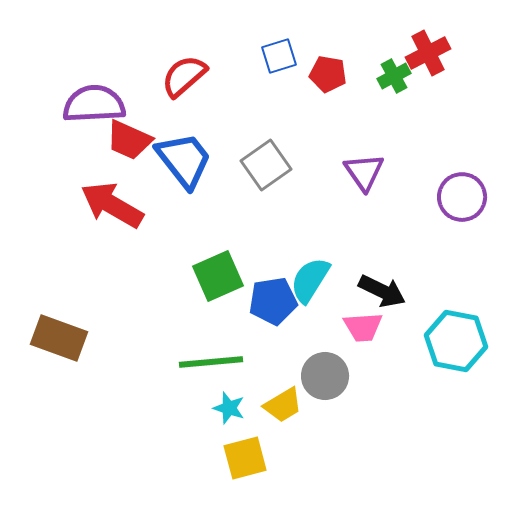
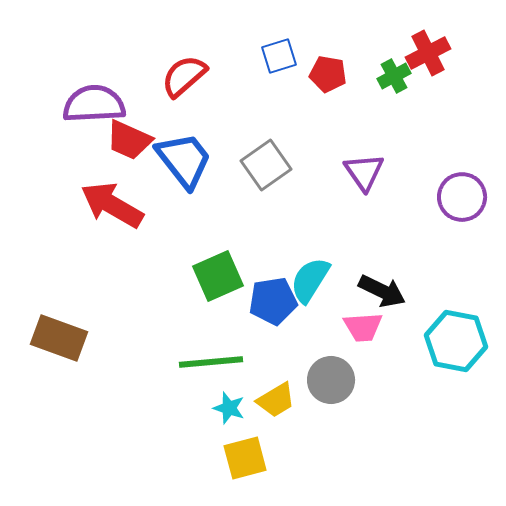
gray circle: moved 6 px right, 4 px down
yellow trapezoid: moved 7 px left, 5 px up
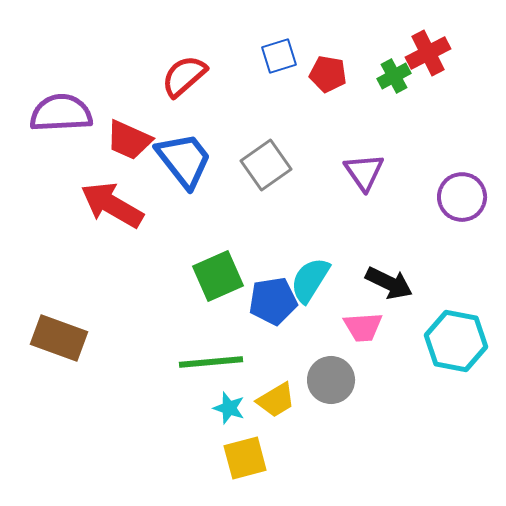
purple semicircle: moved 33 px left, 9 px down
black arrow: moved 7 px right, 8 px up
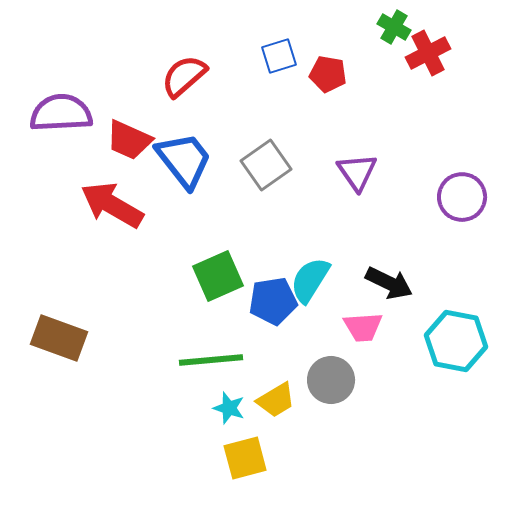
green cross: moved 49 px up; rotated 32 degrees counterclockwise
purple triangle: moved 7 px left
green line: moved 2 px up
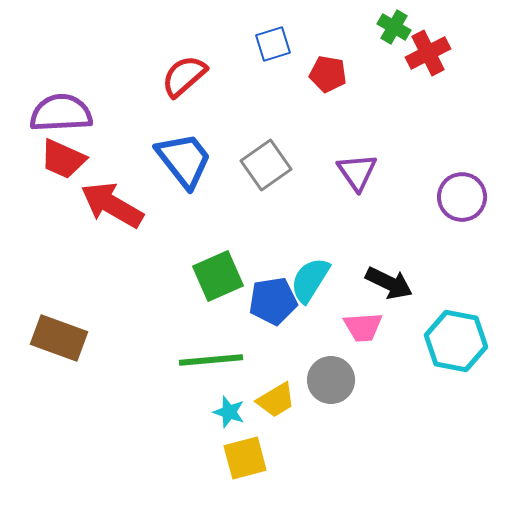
blue square: moved 6 px left, 12 px up
red trapezoid: moved 66 px left, 19 px down
cyan star: moved 4 px down
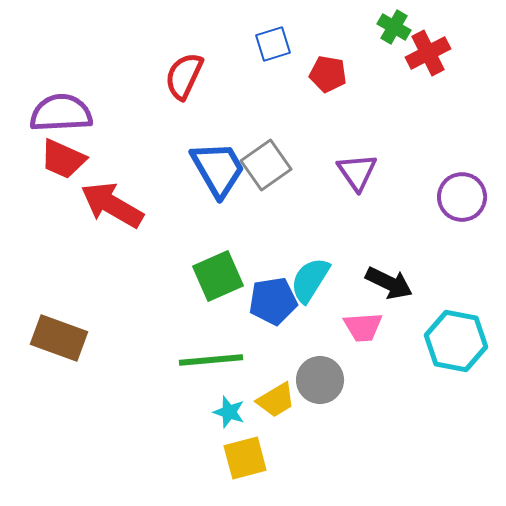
red semicircle: rotated 24 degrees counterclockwise
blue trapezoid: moved 34 px right, 9 px down; rotated 8 degrees clockwise
gray circle: moved 11 px left
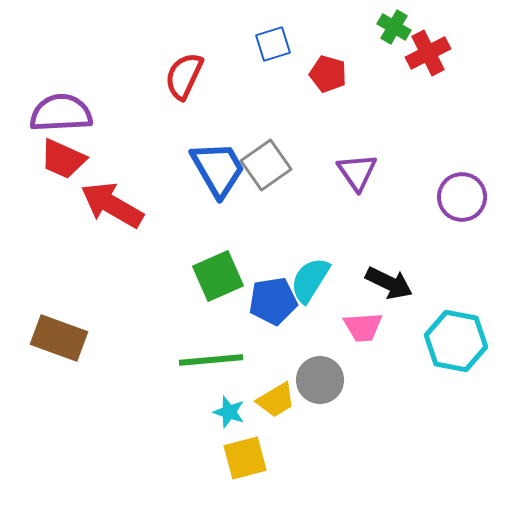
red pentagon: rotated 6 degrees clockwise
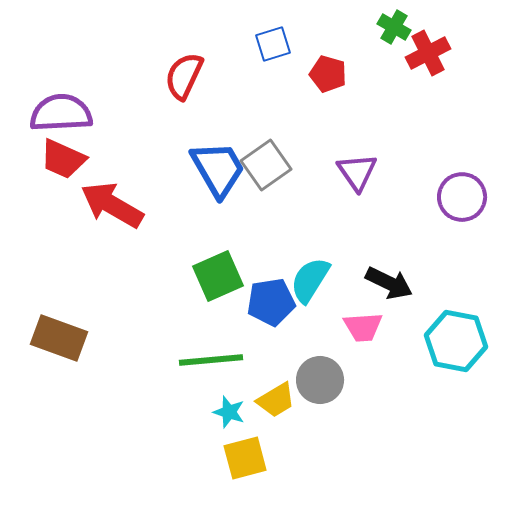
blue pentagon: moved 2 px left, 1 px down
